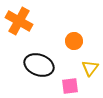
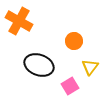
yellow triangle: moved 1 px up
pink square: rotated 24 degrees counterclockwise
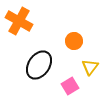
black ellipse: rotated 76 degrees counterclockwise
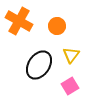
orange circle: moved 17 px left, 15 px up
yellow triangle: moved 19 px left, 12 px up
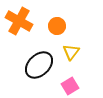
yellow triangle: moved 3 px up
black ellipse: rotated 12 degrees clockwise
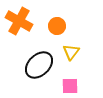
pink square: rotated 30 degrees clockwise
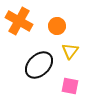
yellow triangle: moved 1 px left, 1 px up
pink square: rotated 12 degrees clockwise
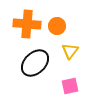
orange cross: moved 8 px right, 3 px down; rotated 24 degrees counterclockwise
black ellipse: moved 4 px left, 2 px up
pink square: rotated 24 degrees counterclockwise
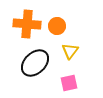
pink square: moved 1 px left, 3 px up
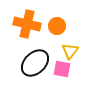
orange cross: rotated 8 degrees clockwise
pink square: moved 7 px left, 14 px up; rotated 24 degrees clockwise
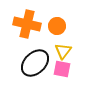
yellow triangle: moved 7 px left
